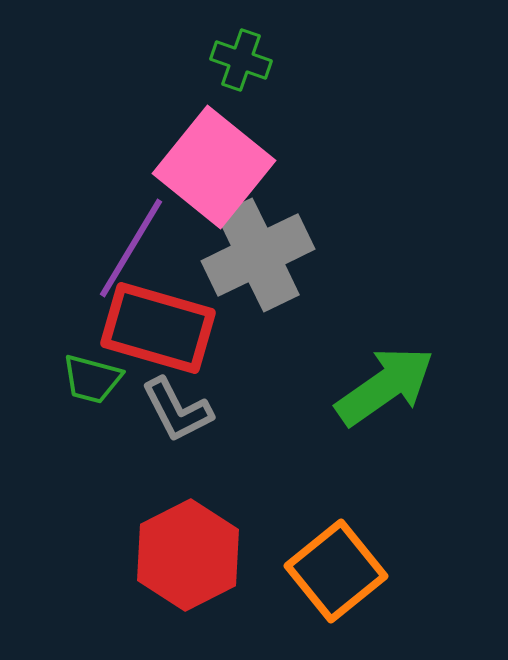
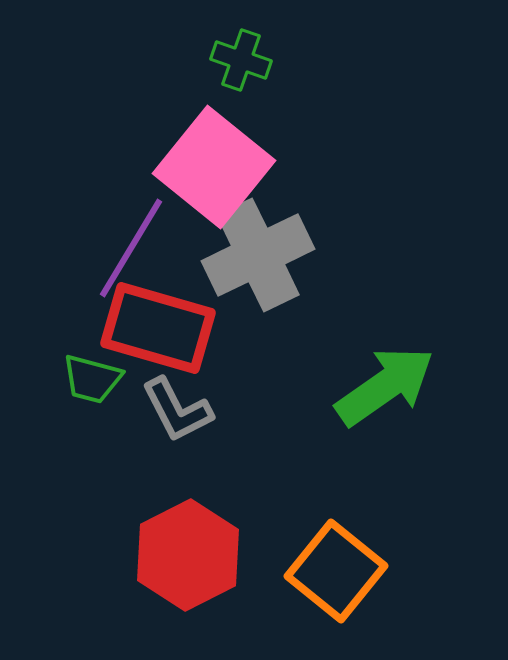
orange square: rotated 12 degrees counterclockwise
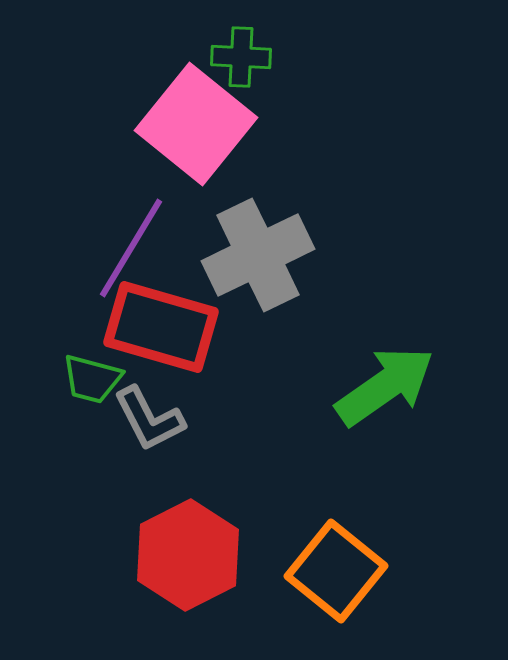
green cross: moved 3 px up; rotated 16 degrees counterclockwise
pink square: moved 18 px left, 43 px up
red rectangle: moved 3 px right, 1 px up
gray L-shape: moved 28 px left, 9 px down
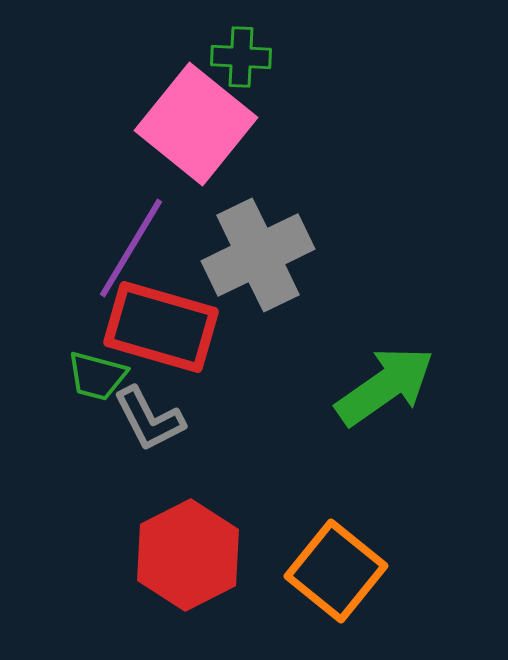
green trapezoid: moved 5 px right, 3 px up
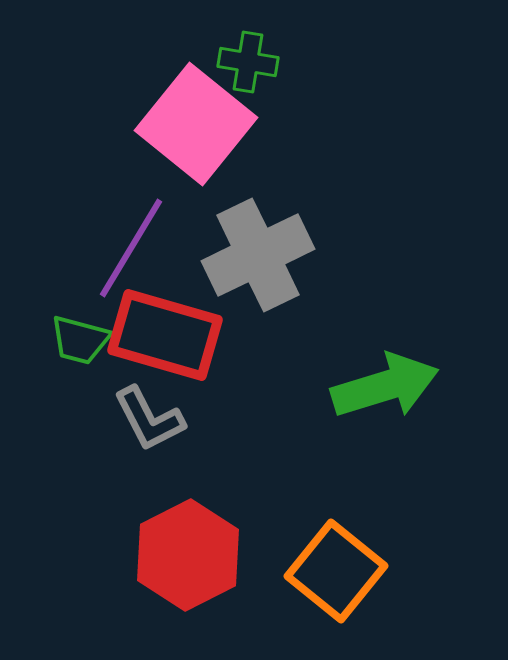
green cross: moved 7 px right, 5 px down; rotated 6 degrees clockwise
red rectangle: moved 4 px right, 8 px down
green trapezoid: moved 17 px left, 36 px up
green arrow: rotated 18 degrees clockwise
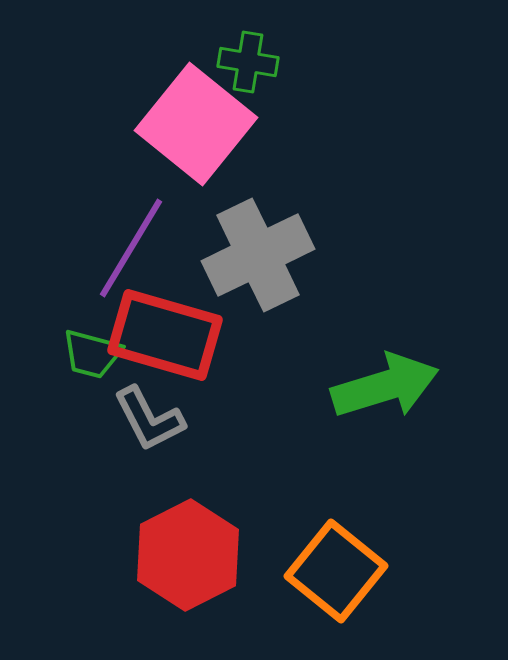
green trapezoid: moved 12 px right, 14 px down
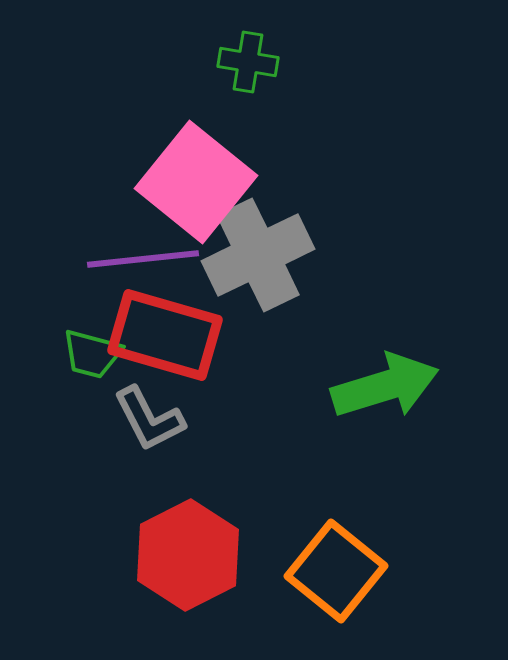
pink square: moved 58 px down
purple line: moved 12 px right, 11 px down; rotated 53 degrees clockwise
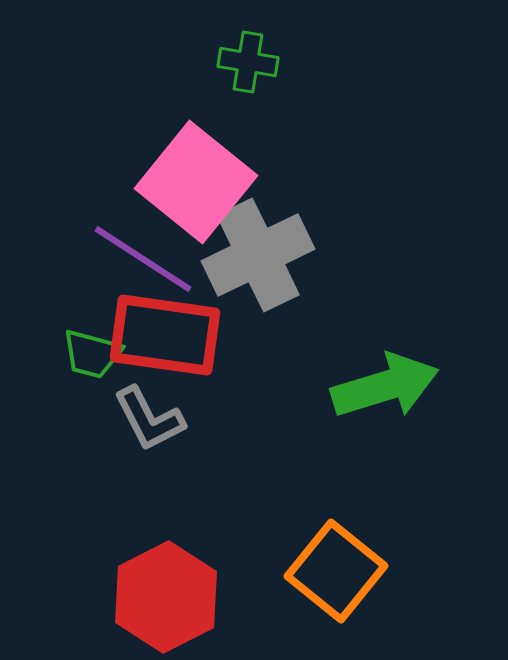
purple line: rotated 39 degrees clockwise
red rectangle: rotated 8 degrees counterclockwise
red hexagon: moved 22 px left, 42 px down
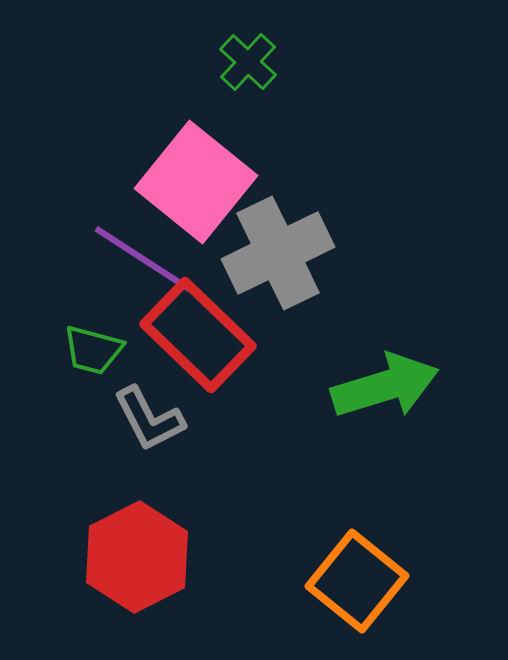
green cross: rotated 34 degrees clockwise
gray cross: moved 20 px right, 2 px up
red rectangle: moved 33 px right; rotated 36 degrees clockwise
green trapezoid: moved 1 px right, 4 px up
orange square: moved 21 px right, 10 px down
red hexagon: moved 29 px left, 40 px up
